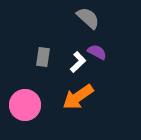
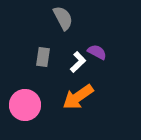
gray semicircle: moved 25 px left; rotated 20 degrees clockwise
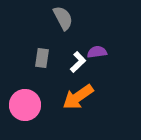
purple semicircle: rotated 36 degrees counterclockwise
gray rectangle: moved 1 px left, 1 px down
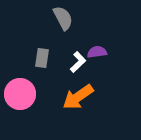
pink circle: moved 5 px left, 11 px up
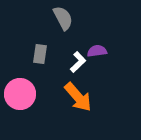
purple semicircle: moved 1 px up
gray rectangle: moved 2 px left, 4 px up
orange arrow: rotated 96 degrees counterclockwise
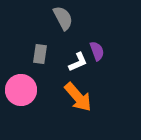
purple semicircle: rotated 78 degrees clockwise
white L-shape: rotated 20 degrees clockwise
pink circle: moved 1 px right, 4 px up
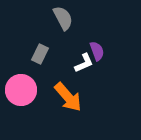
gray rectangle: rotated 18 degrees clockwise
white L-shape: moved 6 px right, 1 px down
orange arrow: moved 10 px left
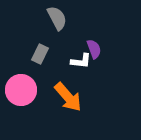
gray semicircle: moved 6 px left
purple semicircle: moved 3 px left, 2 px up
white L-shape: moved 3 px left, 2 px up; rotated 30 degrees clockwise
